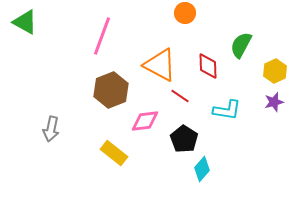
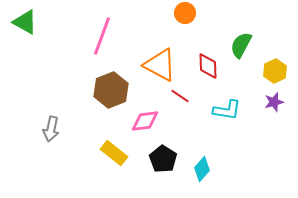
black pentagon: moved 21 px left, 20 px down
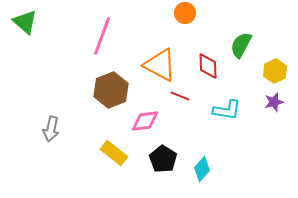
green triangle: rotated 12 degrees clockwise
red line: rotated 12 degrees counterclockwise
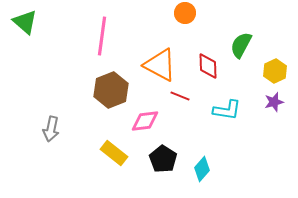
pink line: rotated 12 degrees counterclockwise
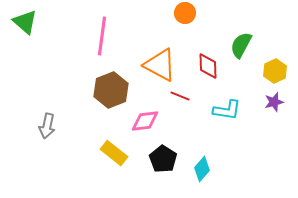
gray arrow: moved 4 px left, 3 px up
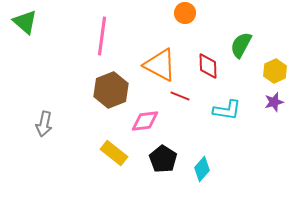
gray arrow: moved 3 px left, 2 px up
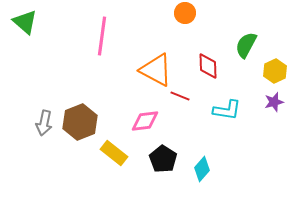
green semicircle: moved 5 px right
orange triangle: moved 4 px left, 5 px down
brown hexagon: moved 31 px left, 32 px down
gray arrow: moved 1 px up
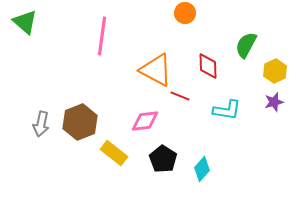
gray arrow: moved 3 px left, 1 px down
